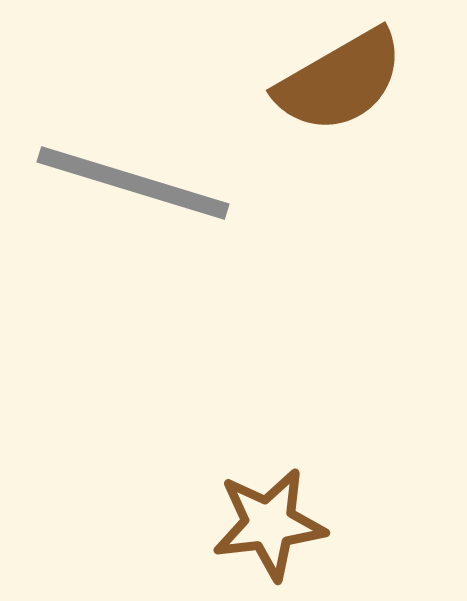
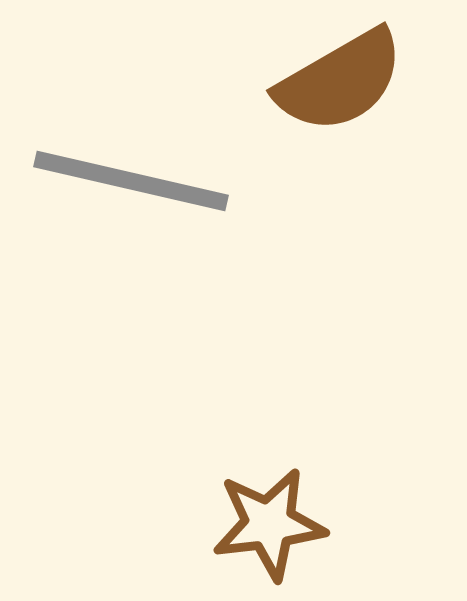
gray line: moved 2 px left, 2 px up; rotated 4 degrees counterclockwise
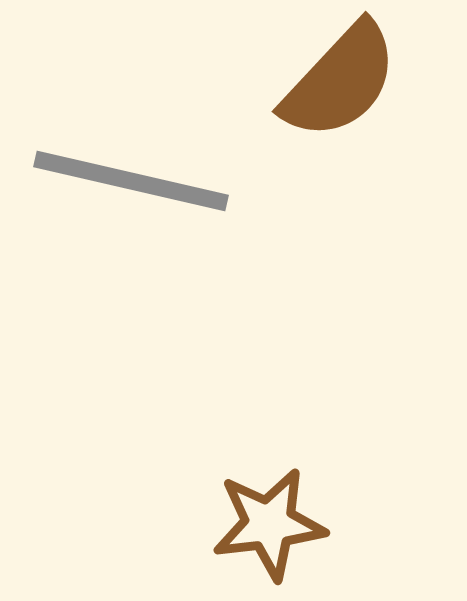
brown semicircle: rotated 17 degrees counterclockwise
